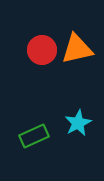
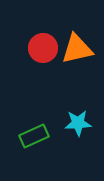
red circle: moved 1 px right, 2 px up
cyan star: rotated 24 degrees clockwise
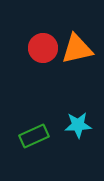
cyan star: moved 2 px down
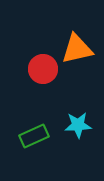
red circle: moved 21 px down
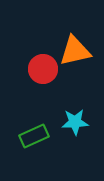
orange triangle: moved 2 px left, 2 px down
cyan star: moved 3 px left, 3 px up
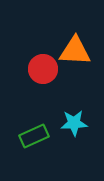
orange triangle: rotated 16 degrees clockwise
cyan star: moved 1 px left, 1 px down
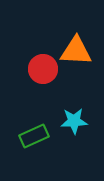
orange triangle: moved 1 px right
cyan star: moved 2 px up
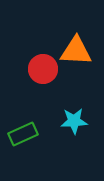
green rectangle: moved 11 px left, 2 px up
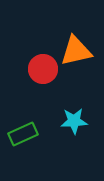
orange triangle: rotated 16 degrees counterclockwise
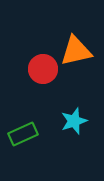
cyan star: rotated 16 degrees counterclockwise
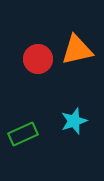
orange triangle: moved 1 px right, 1 px up
red circle: moved 5 px left, 10 px up
